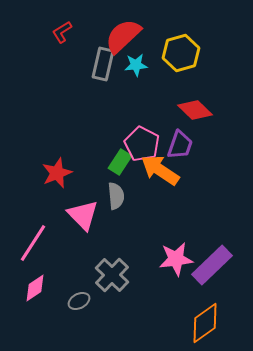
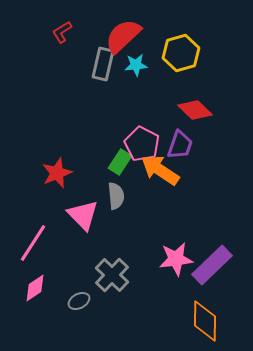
orange diamond: moved 2 px up; rotated 54 degrees counterclockwise
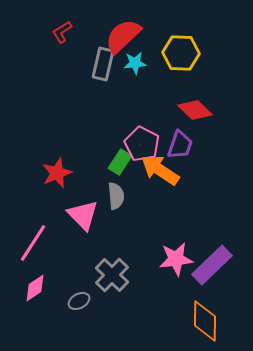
yellow hexagon: rotated 18 degrees clockwise
cyan star: moved 1 px left, 2 px up
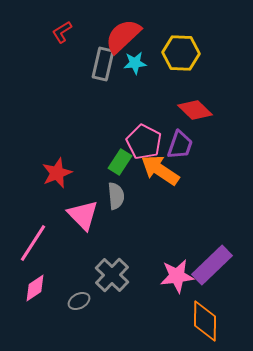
pink pentagon: moved 2 px right, 2 px up
pink star: moved 1 px right, 17 px down
